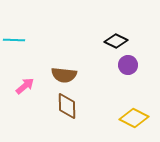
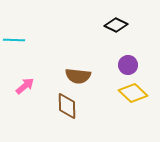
black diamond: moved 16 px up
brown semicircle: moved 14 px right, 1 px down
yellow diamond: moved 1 px left, 25 px up; rotated 16 degrees clockwise
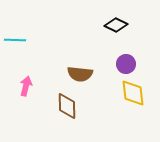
cyan line: moved 1 px right
purple circle: moved 2 px left, 1 px up
brown semicircle: moved 2 px right, 2 px up
pink arrow: moved 1 px right; rotated 36 degrees counterclockwise
yellow diamond: rotated 40 degrees clockwise
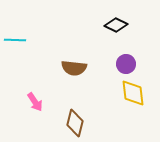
brown semicircle: moved 6 px left, 6 px up
pink arrow: moved 9 px right, 16 px down; rotated 132 degrees clockwise
brown diamond: moved 8 px right, 17 px down; rotated 16 degrees clockwise
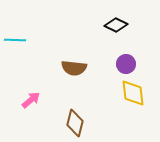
pink arrow: moved 4 px left, 2 px up; rotated 96 degrees counterclockwise
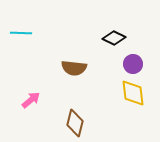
black diamond: moved 2 px left, 13 px down
cyan line: moved 6 px right, 7 px up
purple circle: moved 7 px right
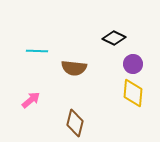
cyan line: moved 16 px right, 18 px down
yellow diamond: rotated 12 degrees clockwise
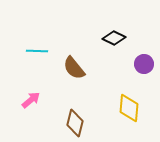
purple circle: moved 11 px right
brown semicircle: rotated 45 degrees clockwise
yellow diamond: moved 4 px left, 15 px down
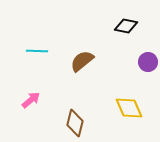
black diamond: moved 12 px right, 12 px up; rotated 15 degrees counterclockwise
purple circle: moved 4 px right, 2 px up
brown semicircle: moved 8 px right, 7 px up; rotated 90 degrees clockwise
yellow diamond: rotated 28 degrees counterclockwise
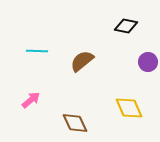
brown diamond: rotated 40 degrees counterclockwise
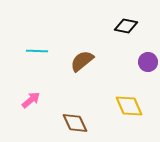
yellow diamond: moved 2 px up
